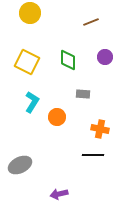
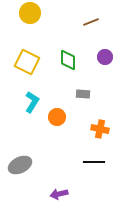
black line: moved 1 px right, 7 px down
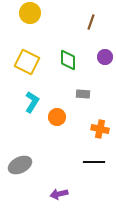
brown line: rotated 49 degrees counterclockwise
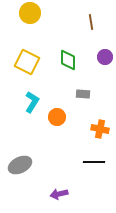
brown line: rotated 28 degrees counterclockwise
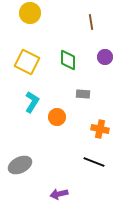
black line: rotated 20 degrees clockwise
